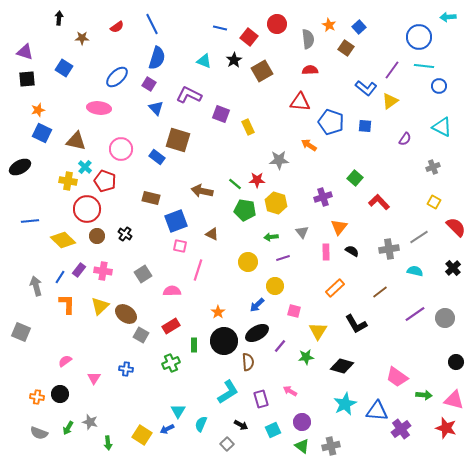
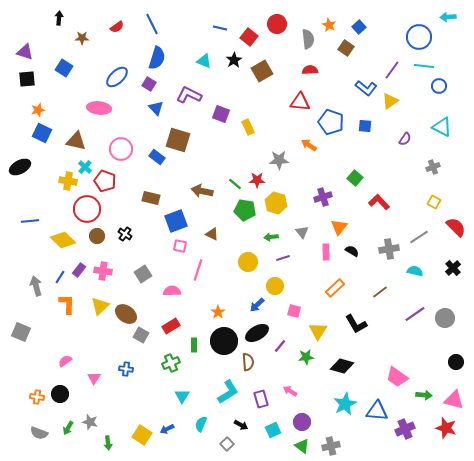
cyan triangle at (178, 411): moved 4 px right, 15 px up
purple cross at (401, 429): moved 4 px right; rotated 12 degrees clockwise
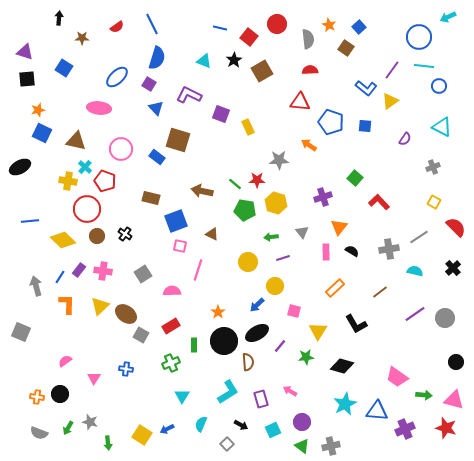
cyan arrow at (448, 17): rotated 21 degrees counterclockwise
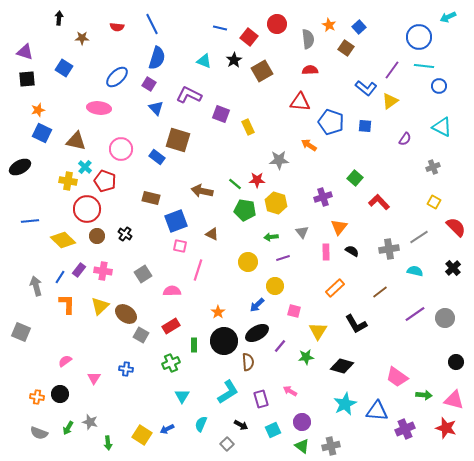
red semicircle at (117, 27): rotated 40 degrees clockwise
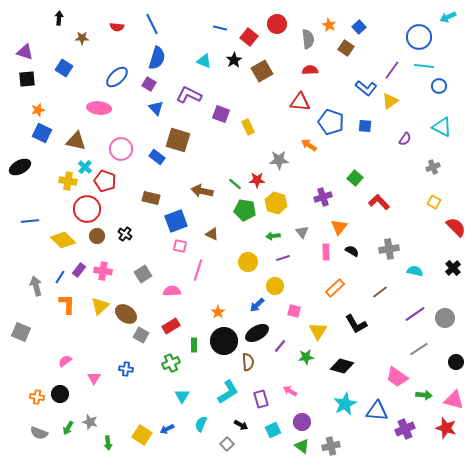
green arrow at (271, 237): moved 2 px right, 1 px up
gray line at (419, 237): moved 112 px down
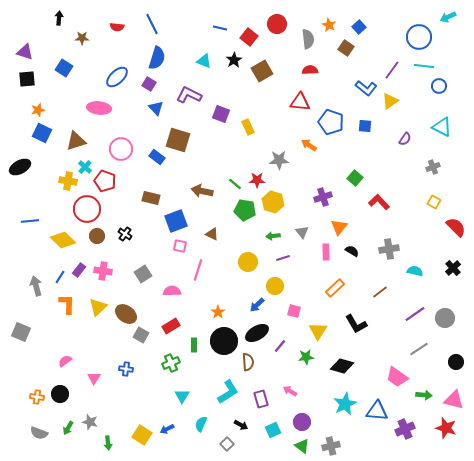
brown triangle at (76, 141): rotated 30 degrees counterclockwise
yellow hexagon at (276, 203): moved 3 px left, 1 px up
yellow triangle at (100, 306): moved 2 px left, 1 px down
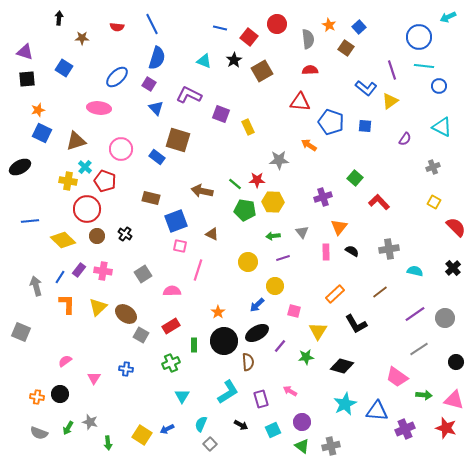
purple line at (392, 70): rotated 54 degrees counterclockwise
yellow hexagon at (273, 202): rotated 15 degrees counterclockwise
orange rectangle at (335, 288): moved 6 px down
gray square at (227, 444): moved 17 px left
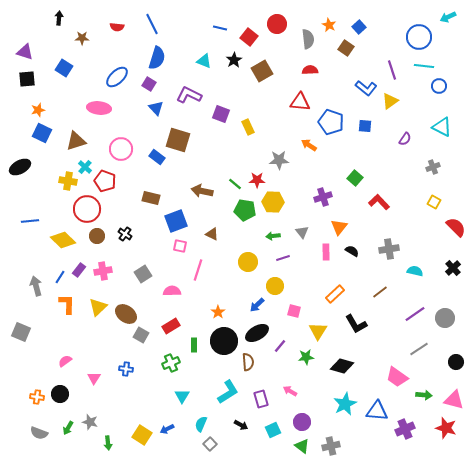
pink cross at (103, 271): rotated 18 degrees counterclockwise
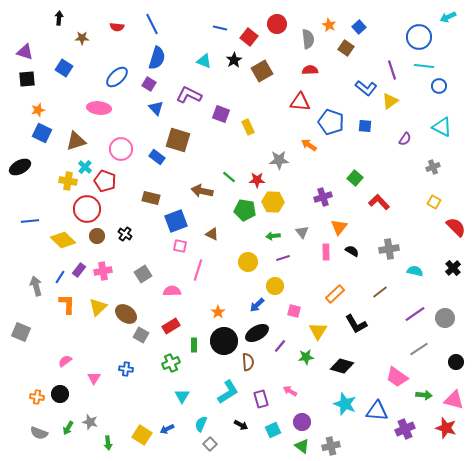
green line at (235, 184): moved 6 px left, 7 px up
cyan star at (345, 404): rotated 25 degrees counterclockwise
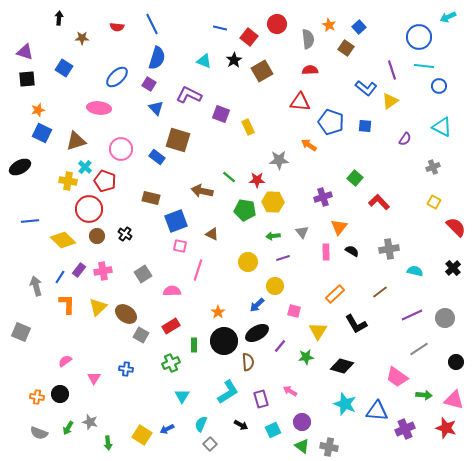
red circle at (87, 209): moved 2 px right
purple line at (415, 314): moved 3 px left, 1 px down; rotated 10 degrees clockwise
gray cross at (331, 446): moved 2 px left, 1 px down; rotated 24 degrees clockwise
